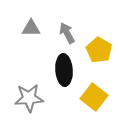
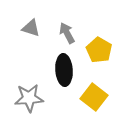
gray triangle: rotated 18 degrees clockwise
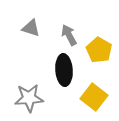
gray arrow: moved 2 px right, 2 px down
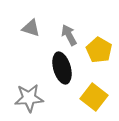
black ellipse: moved 2 px left, 2 px up; rotated 12 degrees counterclockwise
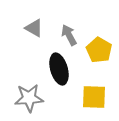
gray triangle: moved 3 px right; rotated 12 degrees clockwise
black ellipse: moved 3 px left, 1 px down
yellow square: rotated 36 degrees counterclockwise
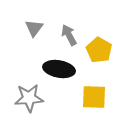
gray triangle: rotated 36 degrees clockwise
black ellipse: rotated 64 degrees counterclockwise
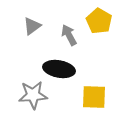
gray triangle: moved 2 px left, 2 px up; rotated 18 degrees clockwise
yellow pentagon: moved 29 px up
gray star: moved 4 px right, 3 px up
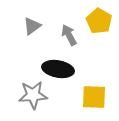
black ellipse: moved 1 px left
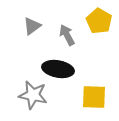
gray arrow: moved 2 px left
gray star: rotated 16 degrees clockwise
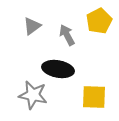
yellow pentagon: rotated 15 degrees clockwise
